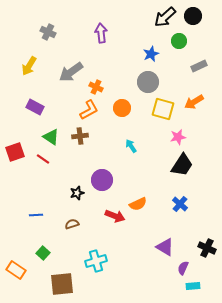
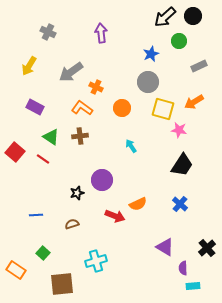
orange L-shape: moved 7 px left, 2 px up; rotated 115 degrees counterclockwise
pink star: moved 1 px right, 7 px up; rotated 21 degrees clockwise
red square: rotated 30 degrees counterclockwise
black cross: rotated 24 degrees clockwise
purple semicircle: rotated 24 degrees counterclockwise
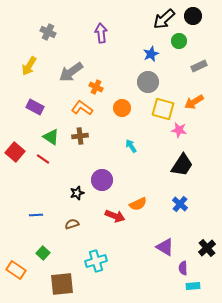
black arrow: moved 1 px left, 2 px down
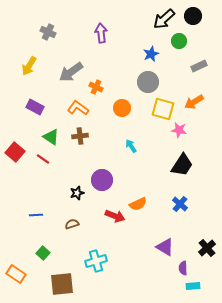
orange L-shape: moved 4 px left
orange rectangle: moved 4 px down
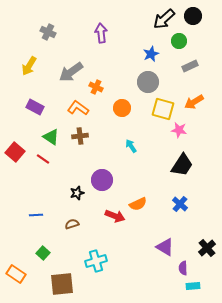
gray rectangle: moved 9 px left
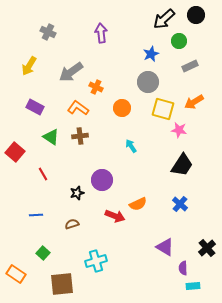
black circle: moved 3 px right, 1 px up
red line: moved 15 px down; rotated 24 degrees clockwise
